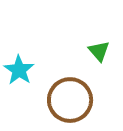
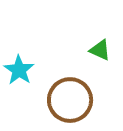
green triangle: moved 1 px right, 1 px up; rotated 25 degrees counterclockwise
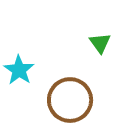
green triangle: moved 7 px up; rotated 30 degrees clockwise
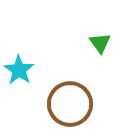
brown circle: moved 4 px down
